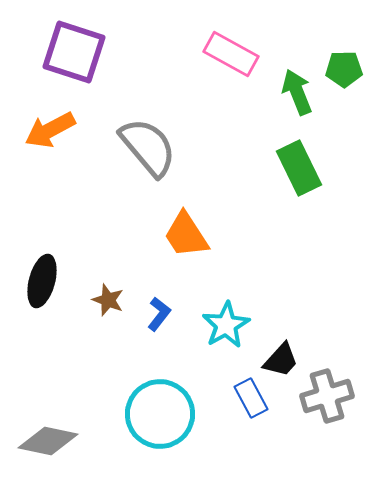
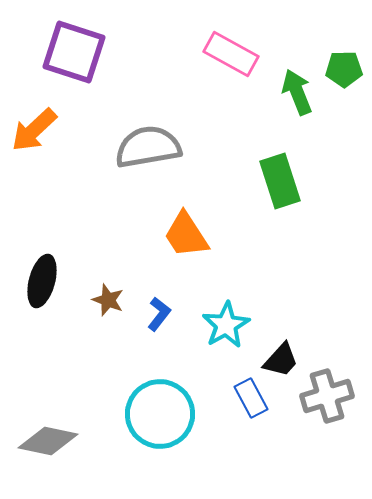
orange arrow: moved 16 px left; rotated 15 degrees counterclockwise
gray semicircle: rotated 60 degrees counterclockwise
green rectangle: moved 19 px left, 13 px down; rotated 8 degrees clockwise
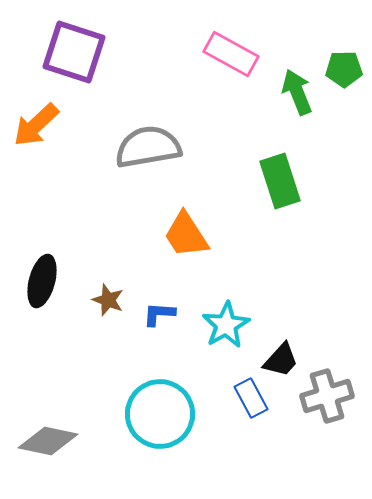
orange arrow: moved 2 px right, 5 px up
blue L-shape: rotated 124 degrees counterclockwise
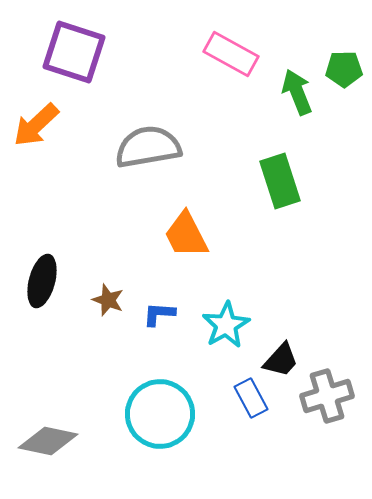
orange trapezoid: rotated 6 degrees clockwise
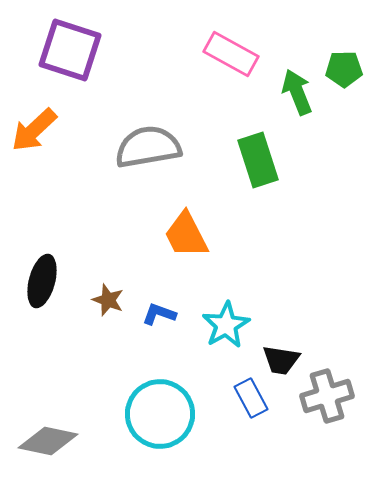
purple square: moved 4 px left, 2 px up
orange arrow: moved 2 px left, 5 px down
green rectangle: moved 22 px left, 21 px up
blue L-shape: rotated 16 degrees clockwise
black trapezoid: rotated 57 degrees clockwise
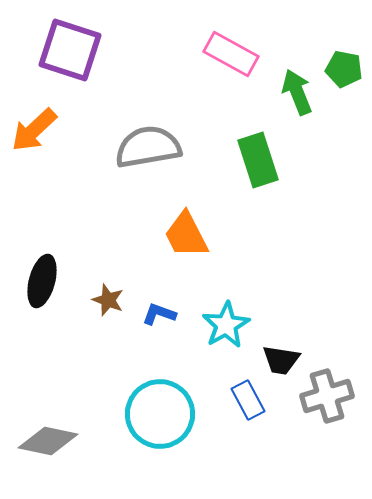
green pentagon: rotated 12 degrees clockwise
blue rectangle: moved 3 px left, 2 px down
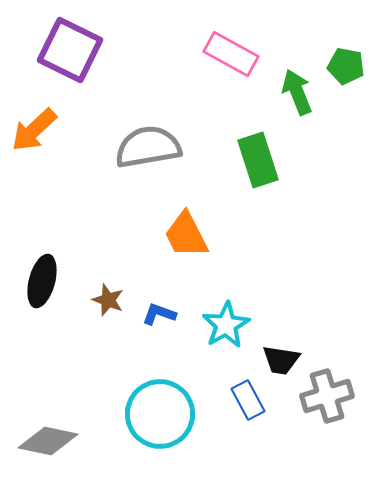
purple square: rotated 8 degrees clockwise
green pentagon: moved 2 px right, 3 px up
